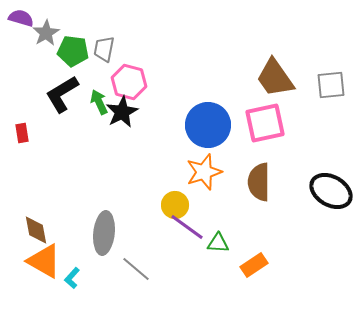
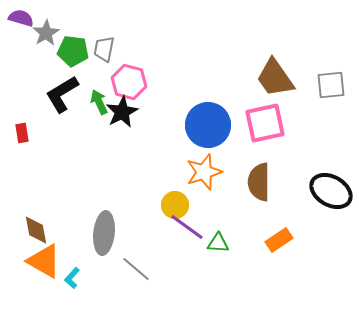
orange rectangle: moved 25 px right, 25 px up
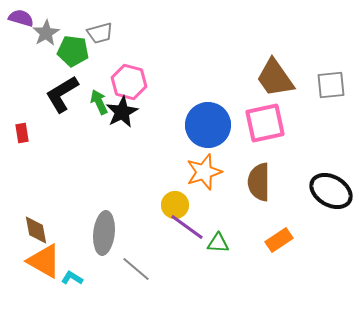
gray trapezoid: moved 4 px left, 16 px up; rotated 116 degrees counterclockwise
cyan L-shape: rotated 80 degrees clockwise
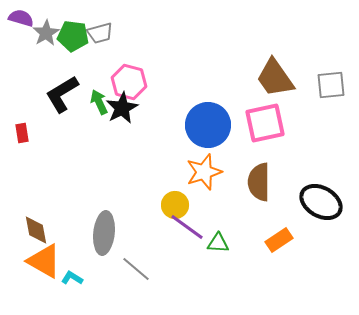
green pentagon: moved 15 px up
black star: moved 4 px up
black ellipse: moved 10 px left, 11 px down
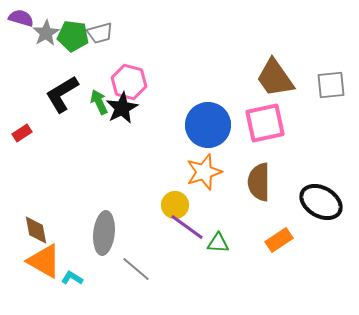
red rectangle: rotated 66 degrees clockwise
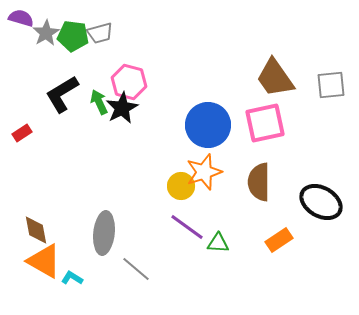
yellow circle: moved 6 px right, 19 px up
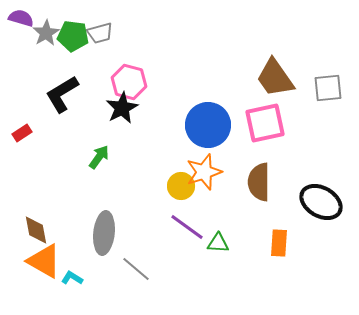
gray square: moved 3 px left, 3 px down
green arrow: moved 55 px down; rotated 60 degrees clockwise
orange rectangle: moved 3 px down; rotated 52 degrees counterclockwise
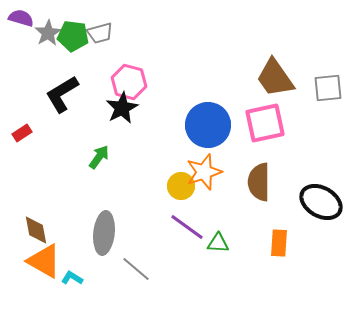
gray star: moved 2 px right
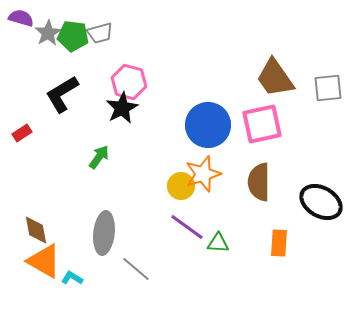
pink square: moved 3 px left, 1 px down
orange star: moved 1 px left, 2 px down
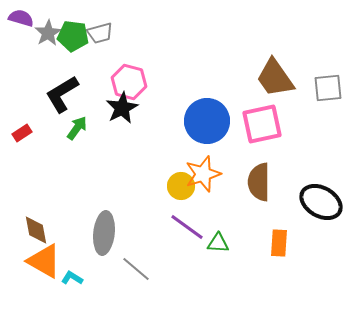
blue circle: moved 1 px left, 4 px up
green arrow: moved 22 px left, 29 px up
